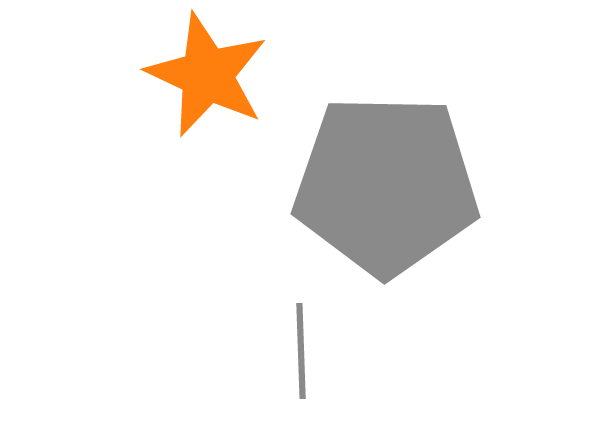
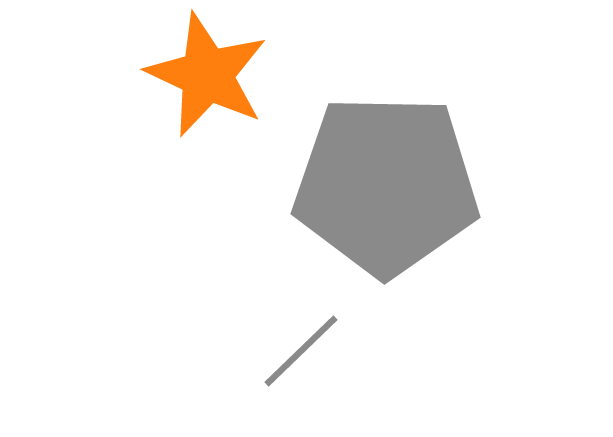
gray line: rotated 48 degrees clockwise
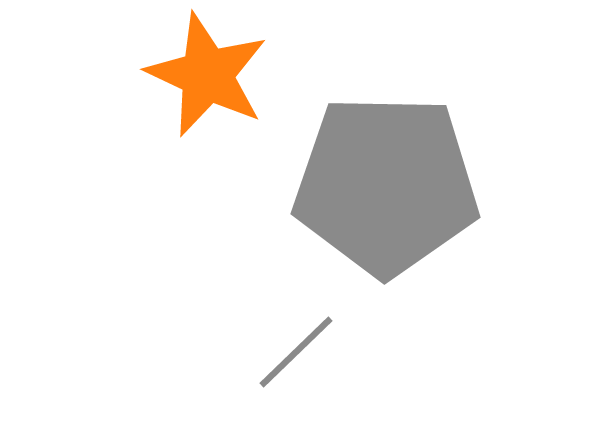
gray line: moved 5 px left, 1 px down
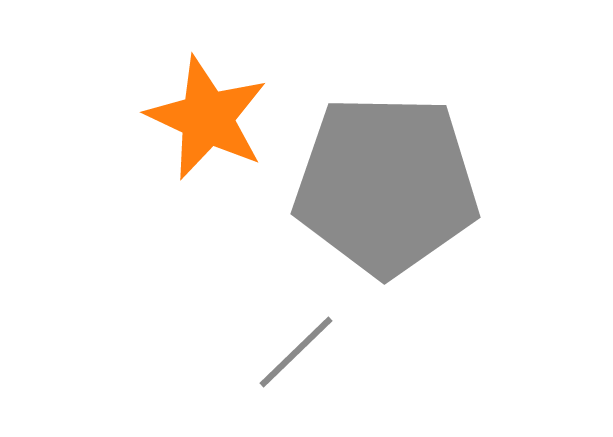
orange star: moved 43 px down
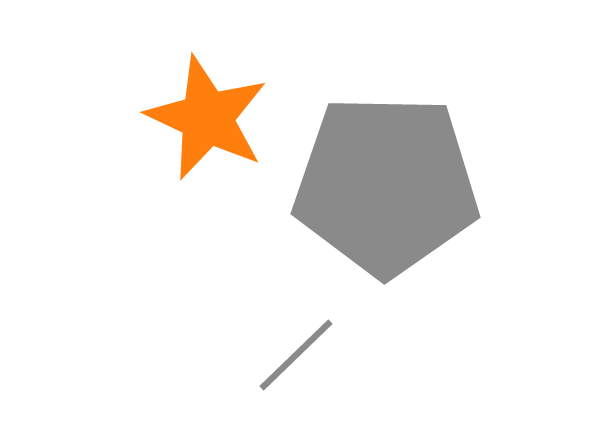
gray line: moved 3 px down
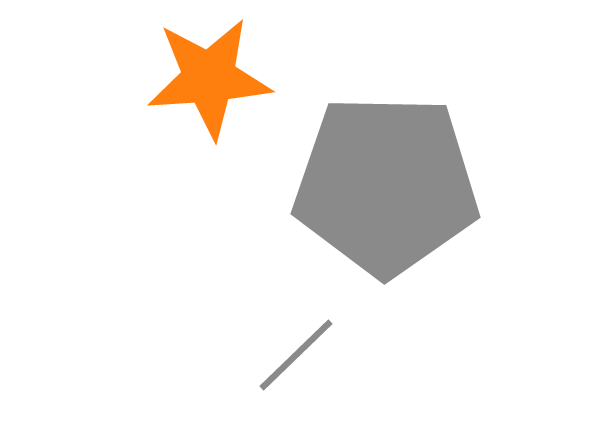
orange star: moved 2 px right, 40 px up; rotated 29 degrees counterclockwise
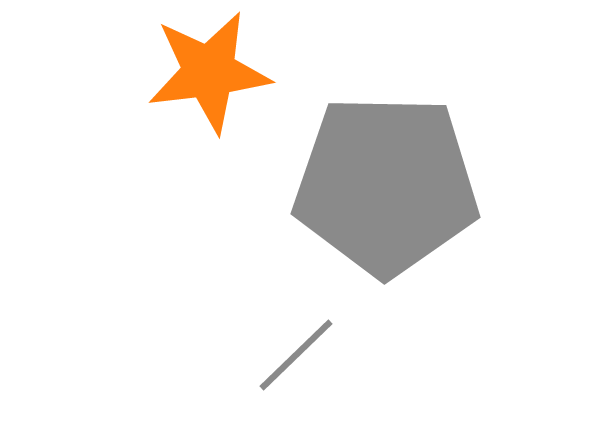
orange star: moved 6 px up; rotated 3 degrees counterclockwise
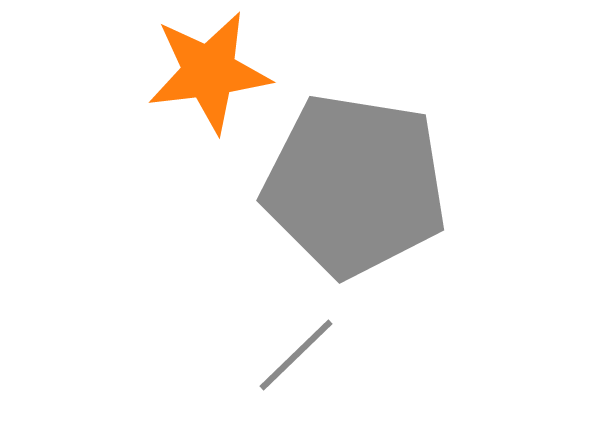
gray pentagon: moved 31 px left; rotated 8 degrees clockwise
